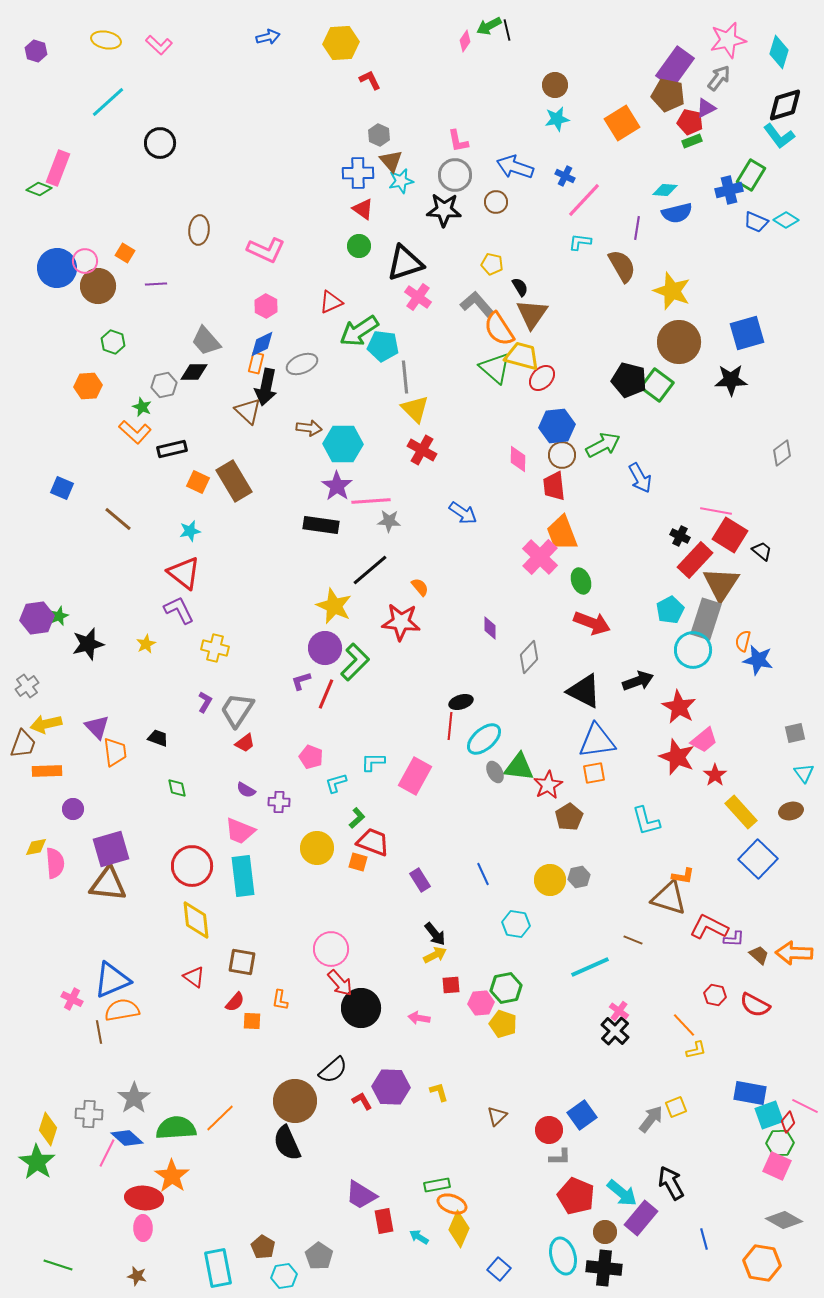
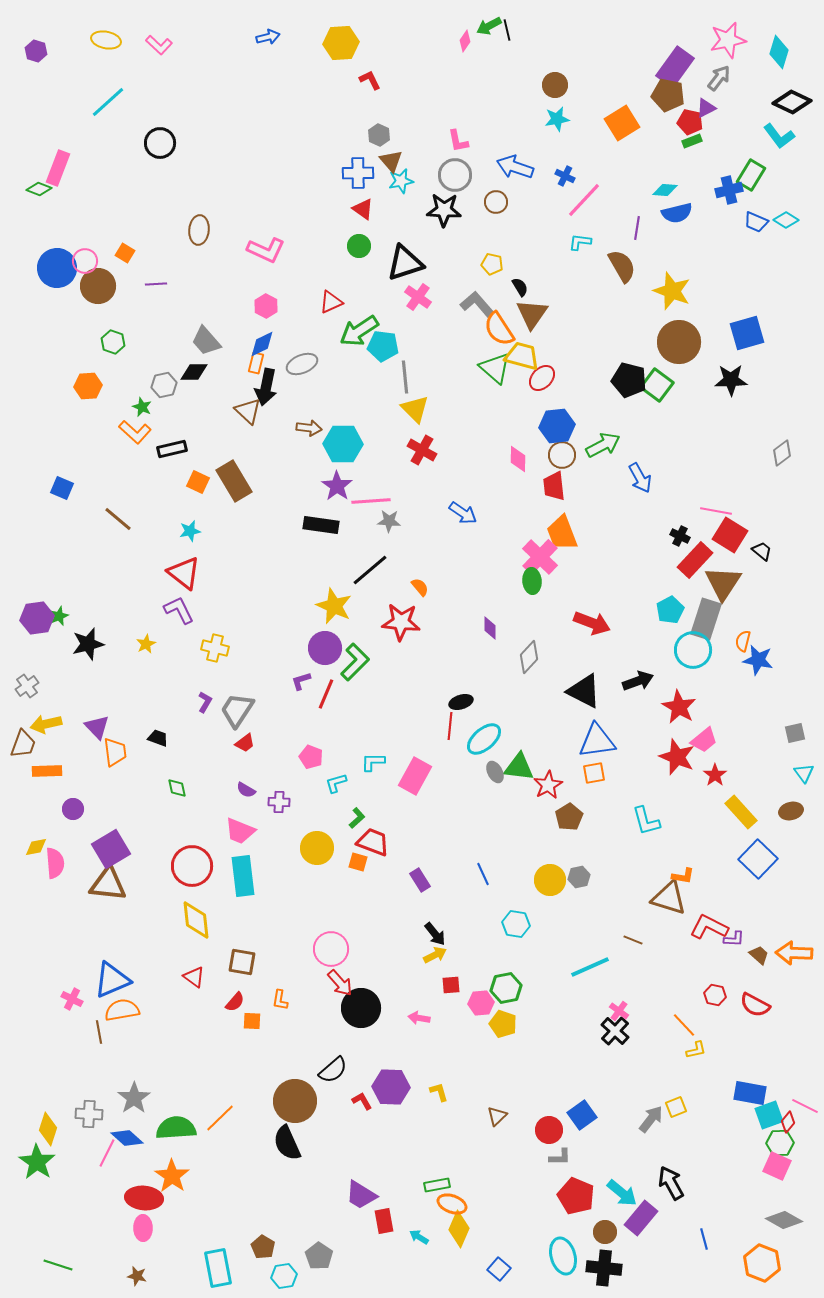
black diamond at (785, 105): moved 7 px right, 3 px up; rotated 42 degrees clockwise
green ellipse at (581, 581): moved 49 px left; rotated 15 degrees clockwise
brown triangle at (721, 584): moved 2 px right, 1 px up
purple square at (111, 849): rotated 15 degrees counterclockwise
orange hexagon at (762, 1263): rotated 12 degrees clockwise
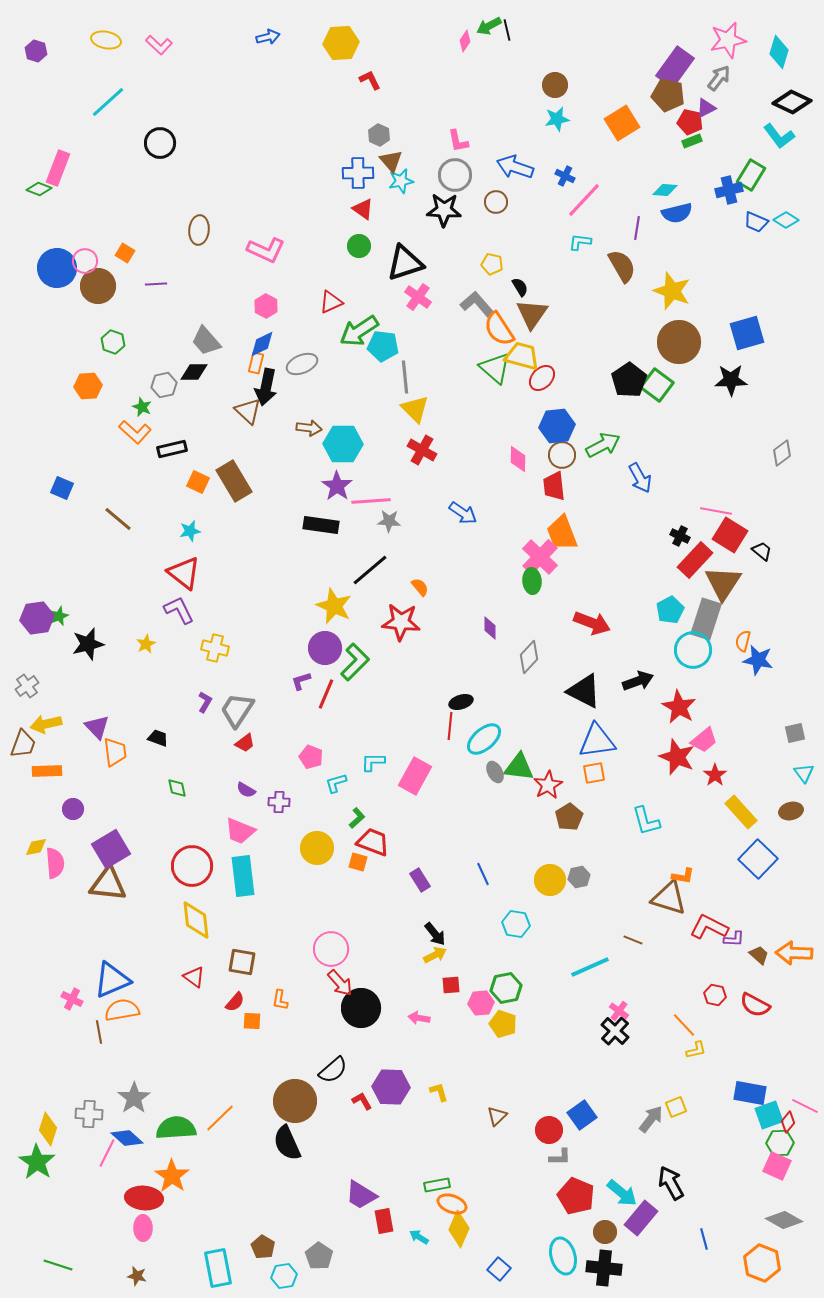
black pentagon at (629, 380): rotated 24 degrees clockwise
